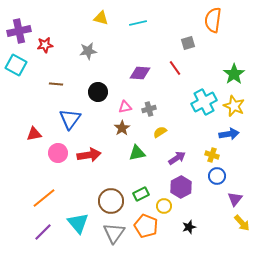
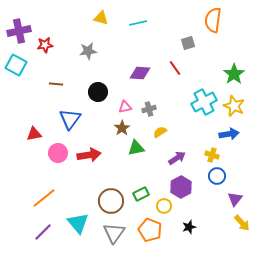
green triangle: moved 1 px left, 5 px up
orange pentagon: moved 4 px right, 4 px down
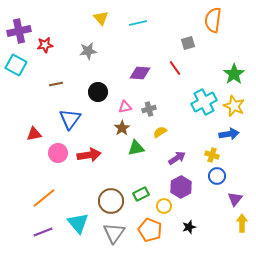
yellow triangle: rotated 35 degrees clockwise
brown line: rotated 16 degrees counterclockwise
yellow arrow: rotated 138 degrees counterclockwise
purple line: rotated 24 degrees clockwise
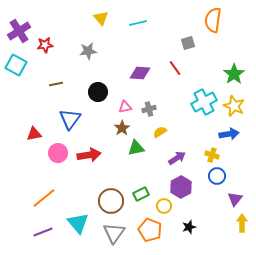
purple cross: rotated 20 degrees counterclockwise
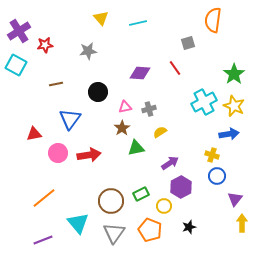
purple arrow: moved 7 px left, 5 px down
purple line: moved 8 px down
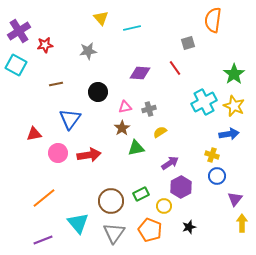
cyan line: moved 6 px left, 5 px down
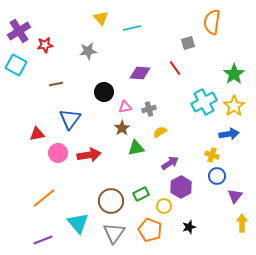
orange semicircle: moved 1 px left, 2 px down
black circle: moved 6 px right
yellow star: rotated 15 degrees clockwise
red triangle: moved 3 px right
purple triangle: moved 3 px up
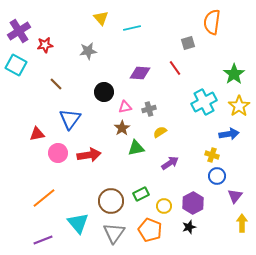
brown line: rotated 56 degrees clockwise
yellow star: moved 5 px right
purple hexagon: moved 12 px right, 16 px down
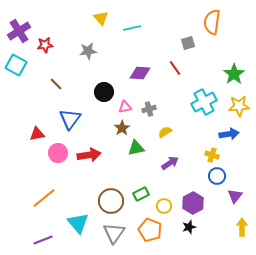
yellow star: rotated 30 degrees clockwise
yellow semicircle: moved 5 px right
yellow arrow: moved 4 px down
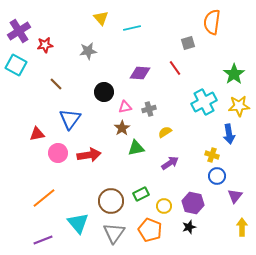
blue arrow: rotated 90 degrees clockwise
purple hexagon: rotated 20 degrees counterclockwise
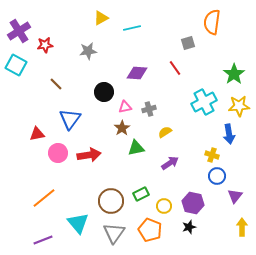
yellow triangle: rotated 42 degrees clockwise
purple diamond: moved 3 px left
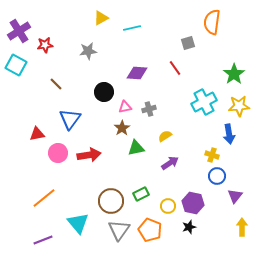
yellow semicircle: moved 4 px down
yellow circle: moved 4 px right
gray triangle: moved 5 px right, 3 px up
